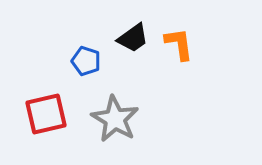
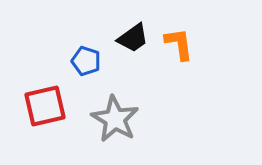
red square: moved 1 px left, 8 px up
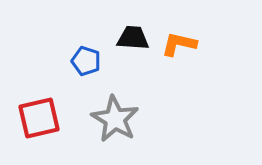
black trapezoid: rotated 140 degrees counterclockwise
orange L-shape: rotated 69 degrees counterclockwise
red square: moved 6 px left, 12 px down
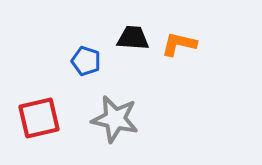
gray star: rotated 18 degrees counterclockwise
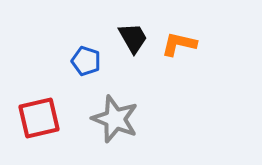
black trapezoid: rotated 56 degrees clockwise
gray star: rotated 9 degrees clockwise
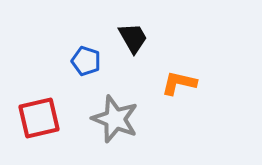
orange L-shape: moved 39 px down
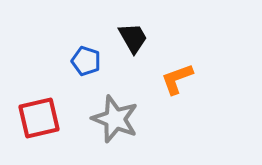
orange L-shape: moved 2 px left, 4 px up; rotated 33 degrees counterclockwise
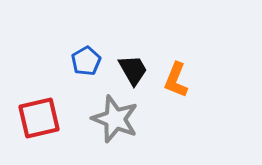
black trapezoid: moved 32 px down
blue pentagon: rotated 24 degrees clockwise
orange L-shape: moved 1 px left, 1 px down; rotated 48 degrees counterclockwise
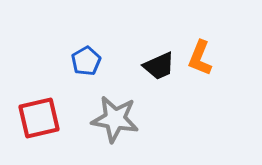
black trapezoid: moved 26 px right, 4 px up; rotated 96 degrees clockwise
orange L-shape: moved 24 px right, 22 px up
gray star: rotated 12 degrees counterclockwise
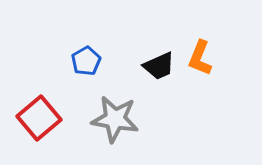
red square: rotated 27 degrees counterclockwise
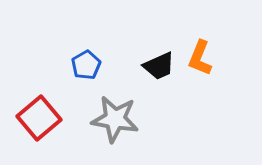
blue pentagon: moved 4 px down
